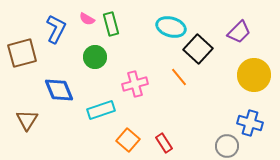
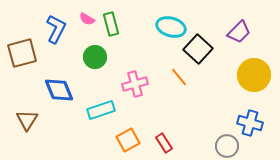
orange square: rotated 20 degrees clockwise
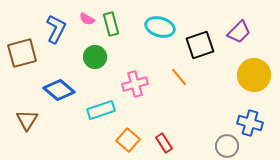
cyan ellipse: moved 11 px left
black square: moved 2 px right, 4 px up; rotated 28 degrees clockwise
blue diamond: rotated 28 degrees counterclockwise
orange square: rotated 20 degrees counterclockwise
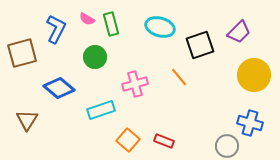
blue diamond: moved 2 px up
red rectangle: moved 2 px up; rotated 36 degrees counterclockwise
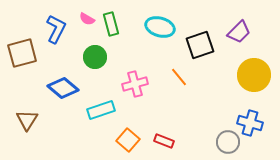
blue diamond: moved 4 px right
gray circle: moved 1 px right, 4 px up
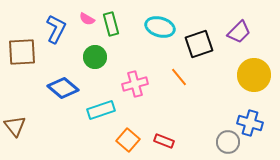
black square: moved 1 px left, 1 px up
brown square: moved 1 px up; rotated 12 degrees clockwise
brown triangle: moved 12 px left, 6 px down; rotated 10 degrees counterclockwise
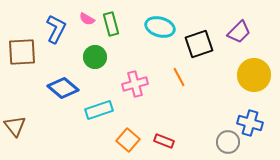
orange line: rotated 12 degrees clockwise
cyan rectangle: moved 2 px left
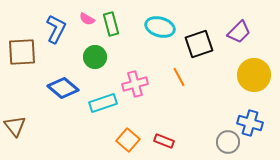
cyan rectangle: moved 4 px right, 7 px up
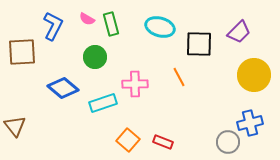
blue L-shape: moved 3 px left, 3 px up
black square: rotated 20 degrees clockwise
pink cross: rotated 15 degrees clockwise
blue cross: rotated 30 degrees counterclockwise
red rectangle: moved 1 px left, 1 px down
